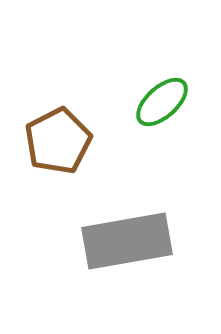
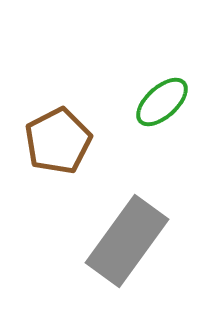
gray rectangle: rotated 44 degrees counterclockwise
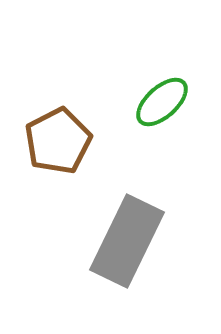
gray rectangle: rotated 10 degrees counterclockwise
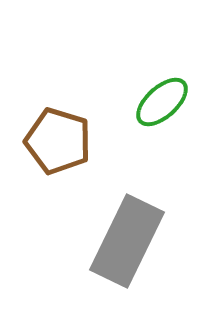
brown pentagon: rotated 28 degrees counterclockwise
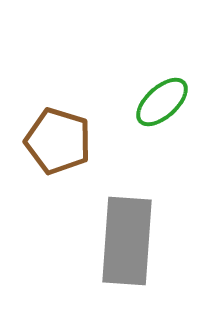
gray rectangle: rotated 22 degrees counterclockwise
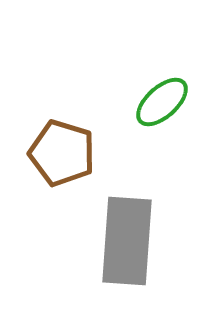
brown pentagon: moved 4 px right, 12 px down
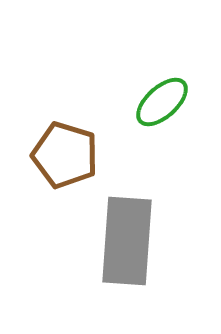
brown pentagon: moved 3 px right, 2 px down
